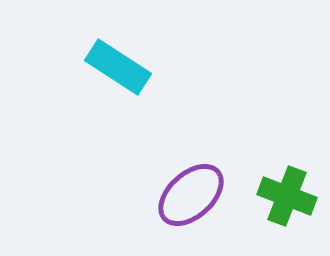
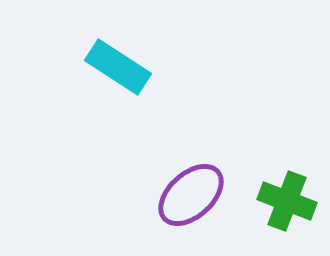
green cross: moved 5 px down
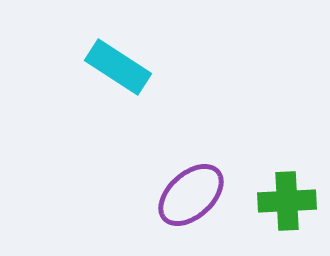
green cross: rotated 24 degrees counterclockwise
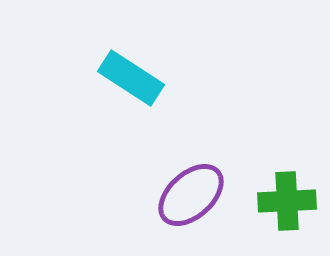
cyan rectangle: moved 13 px right, 11 px down
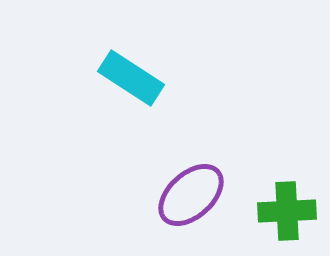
green cross: moved 10 px down
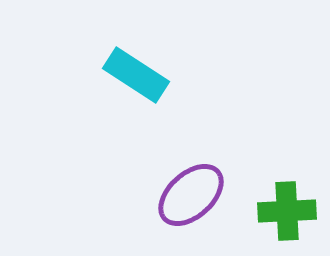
cyan rectangle: moved 5 px right, 3 px up
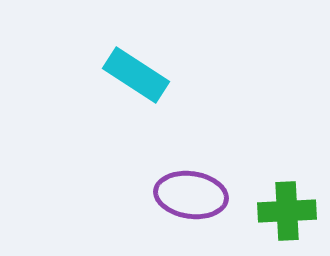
purple ellipse: rotated 50 degrees clockwise
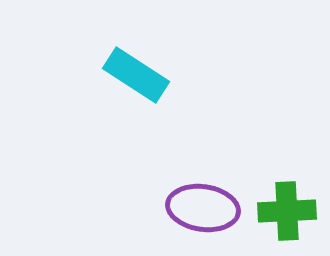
purple ellipse: moved 12 px right, 13 px down
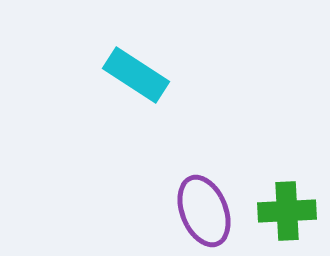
purple ellipse: moved 1 px right, 3 px down; rotated 60 degrees clockwise
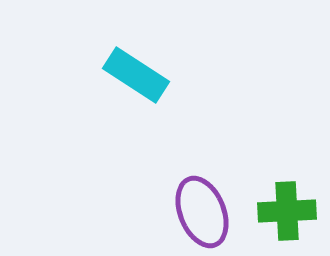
purple ellipse: moved 2 px left, 1 px down
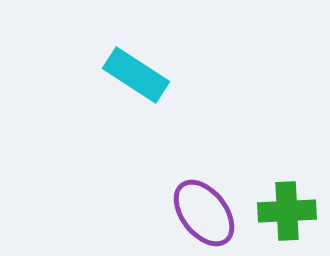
purple ellipse: moved 2 px right, 1 px down; rotated 16 degrees counterclockwise
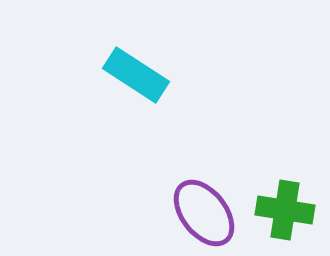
green cross: moved 2 px left, 1 px up; rotated 12 degrees clockwise
